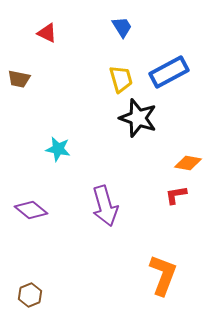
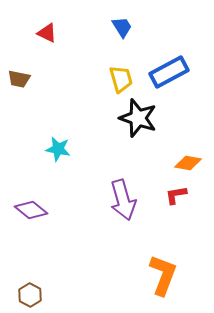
purple arrow: moved 18 px right, 6 px up
brown hexagon: rotated 10 degrees counterclockwise
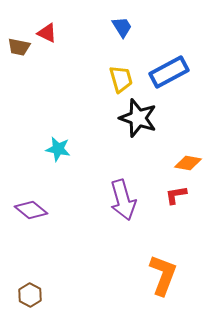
brown trapezoid: moved 32 px up
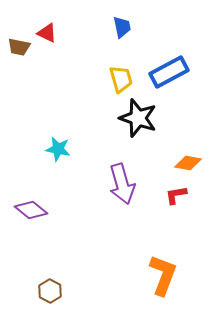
blue trapezoid: rotated 20 degrees clockwise
purple arrow: moved 1 px left, 16 px up
brown hexagon: moved 20 px right, 4 px up
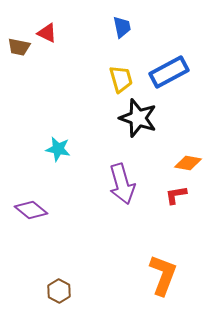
brown hexagon: moved 9 px right
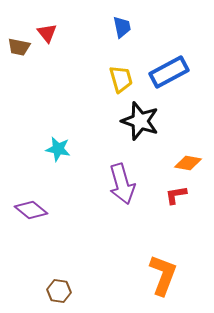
red triangle: rotated 25 degrees clockwise
black star: moved 2 px right, 3 px down
brown hexagon: rotated 20 degrees counterclockwise
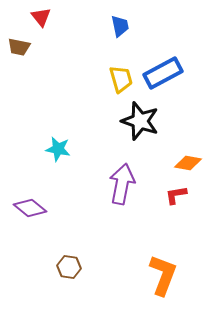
blue trapezoid: moved 2 px left, 1 px up
red triangle: moved 6 px left, 16 px up
blue rectangle: moved 6 px left, 1 px down
purple arrow: rotated 153 degrees counterclockwise
purple diamond: moved 1 px left, 2 px up
brown hexagon: moved 10 px right, 24 px up
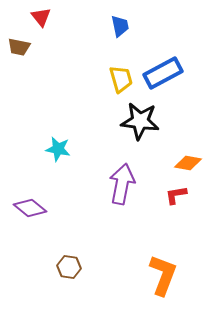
black star: rotated 12 degrees counterclockwise
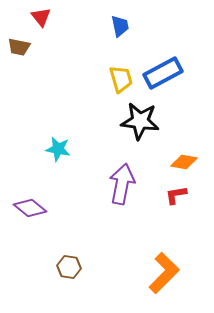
orange diamond: moved 4 px left, 1 px up
orange L-shape: moved 1 px right, 2 px up; rotated 24 degrees clockwise
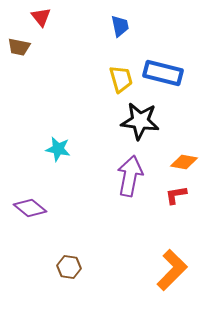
blue rectangle: rotated 42 degrees clockwise
purple arrow: moved 8 px right, 8 px up
orange L-shape: moved 8 px right, 3 px up
